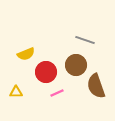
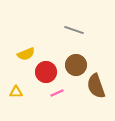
gray line: moved 11 px left, 10 px up
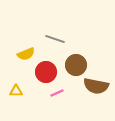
gray line: moved 19 px left, 9 px down
brown semicircle: rotated 60 degrees counterclockwise
yellow triangle: moved 1 px up
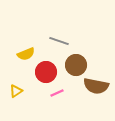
gray line: moved 4 px right, 2 px down
yellow triangle: rotated 32 degrees counterclockwise
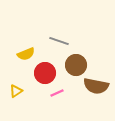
red circle: moved 1 px left, 1 px down
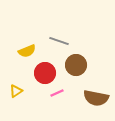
yellow semicircle: moved 1 px right, 3 px up
brown semicircle: moved 12 px down
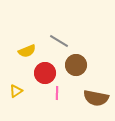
gray line: rotated 12 degrees clockwise
pink line: rotated 64 degrees counterclockwise
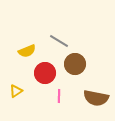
brown circle: moved 1 px left, 1 px up
pink line: moved 2 px right, 3 px down
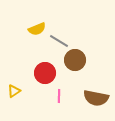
yellow semicircle: moved 10 px right, 22 px up
brown circle: moved 4 px up
yellow triangle: moved 2 px left
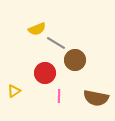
gray line: moved 3 px left, 2 px down
